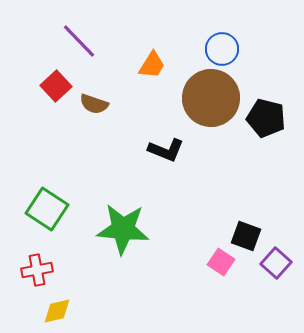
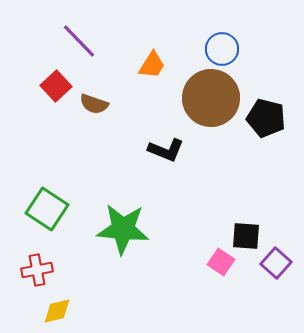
black square: rotated 16 degrees counterclockwise
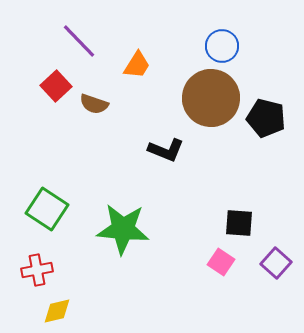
blue circle: moved 3 px up
orange trapezoid: moved 15 px left
black square: moved 7 px left, 13 px up
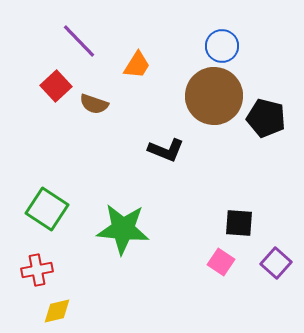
brown circle: moved 3 px right, 2 px up
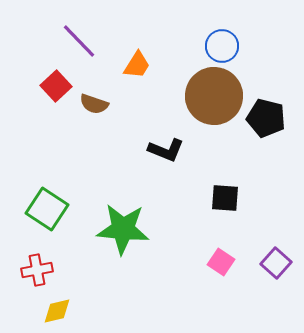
black square: moved 14 px left, 25 px up
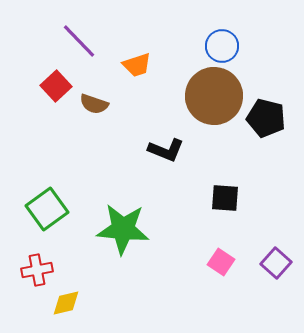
orange trapezoid: rotated 40 degrees clockwise
green square: rotated 21 degrees clockwise
yellow diamond: moved 9 px right, 8 px up
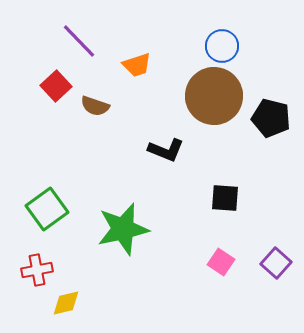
brown semicircle: moved 1 px right, 2 px down
black pentagon: moved 5 px right
green star: rotated 18 degrees counterclockwise
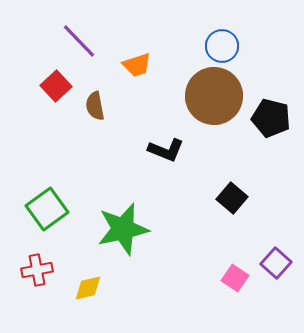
brown semicircle: rotated 60 degrees clockwise
black square: moved 7 px right; rotated 36 degrees clockwise
pink square: moved 14 px right, 16 px down
yellow diamond: moved 22 px right, 15 px up
